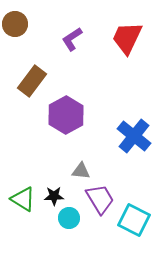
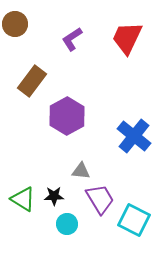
purple hexagon: moved 1 px right, 1 px down
cyan circle: moved 2 px left, 6 px down
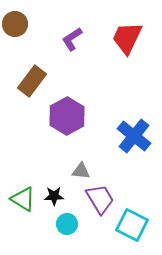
cyan square: moved 2 px left, 5 px down
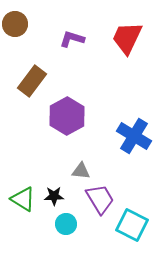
purple L-shape: rotated 50 degrees clockwise
blue cross: rotated 8 degrees counterclockwise
cyan circle: moved 1 px left
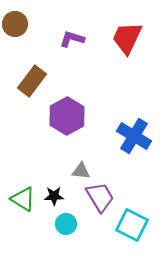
purple trapezoid: moved 2 px up
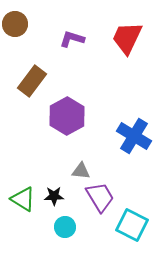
cyan circle: moved 1 px left, 3 px down
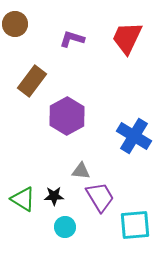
cyan square: moved 3 px right; rotated 32 degrees counterclockwise
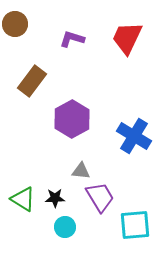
purple hexagon: moved 5 px right, 3 px down
black star: moved 1 px right, 2 px down
